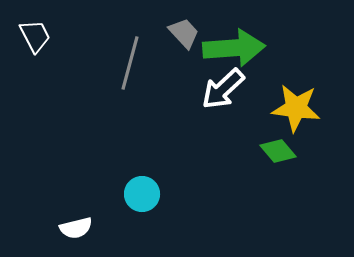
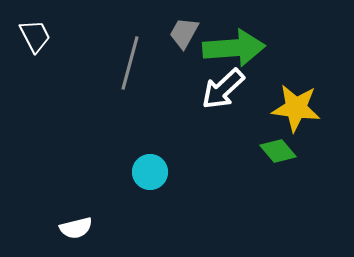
gray trapezoid: rotated 108 degrees counterclockwise
cyan circle: moved 8 px right, 22 px up
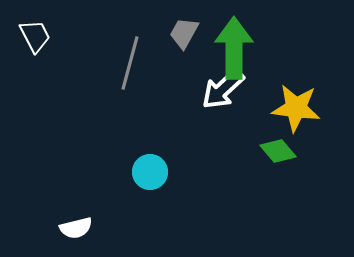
green arrow: rotated 86 degrees counterclockwise
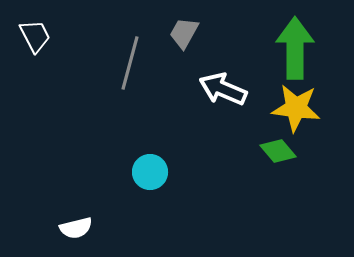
green arrow: moved 61 px right
white arrow: rotated 66 degrees clockwise
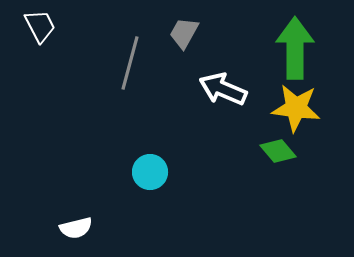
white trapezoid: moved 5 px right, 10 px up
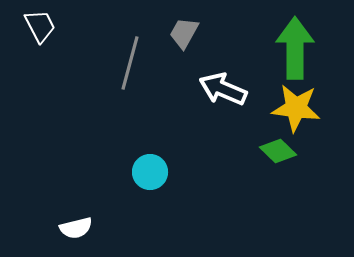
green diamond: rotated 6 degrees counterclockwise
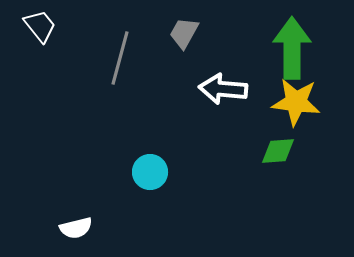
white trapezoid: rotated 12 degrees counterclockwise
green arrow: moved 3 px left
gray line: moved 10 px left, 5 px up
white arrow: rotated 18 degrees counterclockwise
yellow star: moved 6 px up
green diamond: rotated 48 degrees counterclockwise
